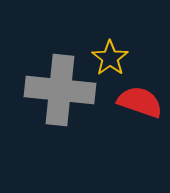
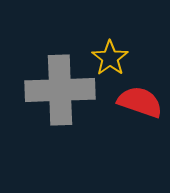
gray cross: rotated 8 degrees counterclockwise
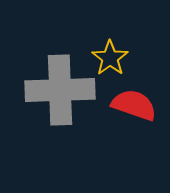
red semicircle: moved 6 px left, 3 px down
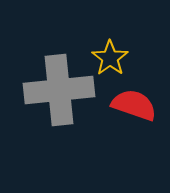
gray cross: moved 1 px left; rotated 4 degrees counterclockwise
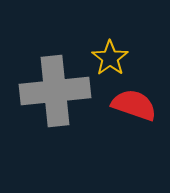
gray cross: moved 4 px left, 1 px down
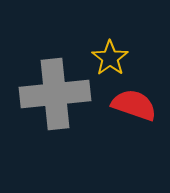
gray cross: moved 3 px down
